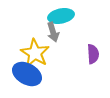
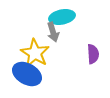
cyan ellipse: moved 1 px right, 1 px down
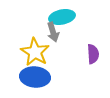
yellow star: moved 1 px up
blue ellipse: moved 8 px right, 3 px down; rotated 24 degrees counterclockwise
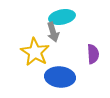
blue ellipse: moved 25 px right
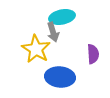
yellow star: moved 1 px right, 3 px up
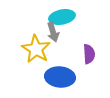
purple semicircle: moved 4 px left
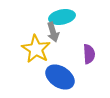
blue ellipse: rotated 28 degrees clockwise
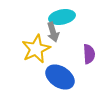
yellow star: rotated 16 degrees clockwise
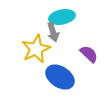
purple semicircle: rotated 42 degrees counterclockwise
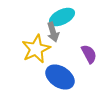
cyan ellipse: rotated 15 degrees counterclockwise
purple semicircle: rotated 18 degrees clockwise
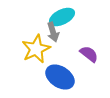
purple semicircle: rotated 24 degrees counterclockwise
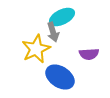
purple semicircle: rotated 138 degrees clockwise
